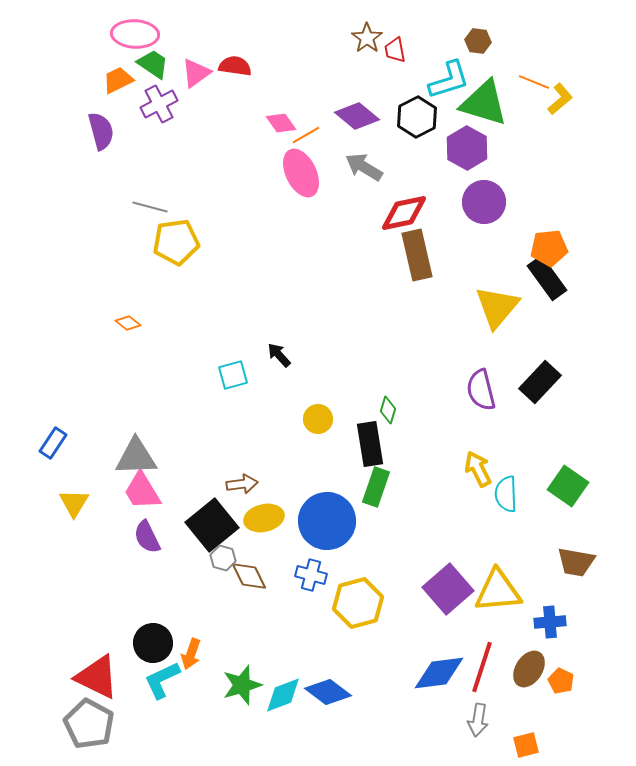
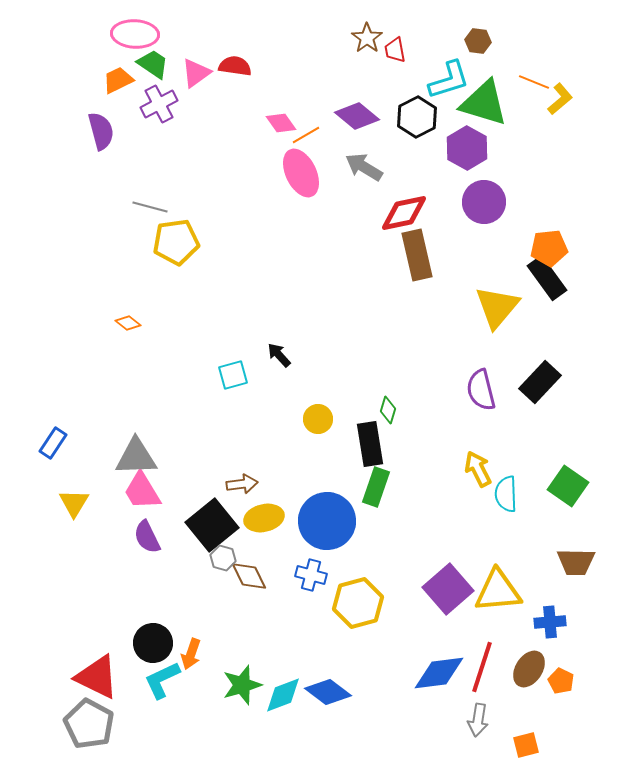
brown trapezoid at (576, 562): rotated 9 degrees counterclockwise
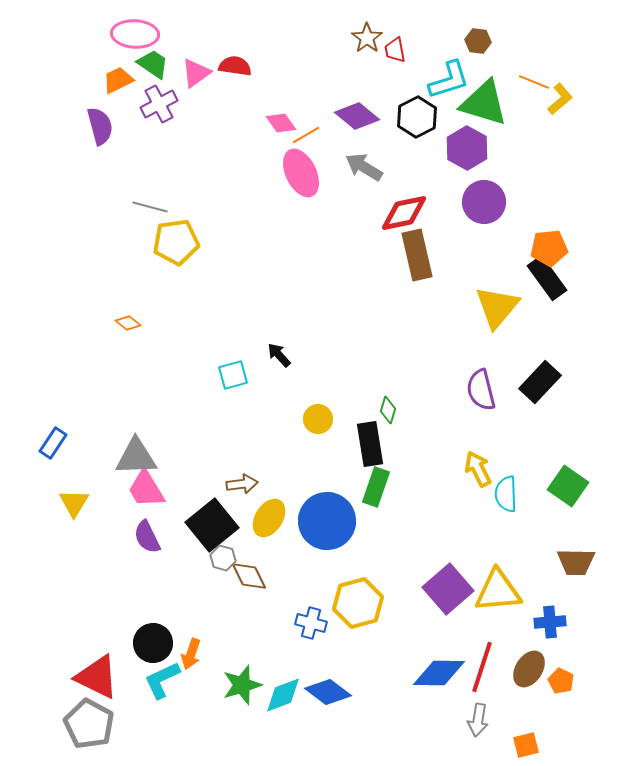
purple semicircle at (101, 131): moved 1 px left, 5 px up
pink trapezoid at (142, 491): moved 4 px right, 2 px up
yellow ellipse at (264, 518): moved 5 px right; rotated 45 degrees counterclockwise
blue cross at (311, 575): moved 48 px down
blue diamond at (439, 673): rotated 8 degrees clockwise
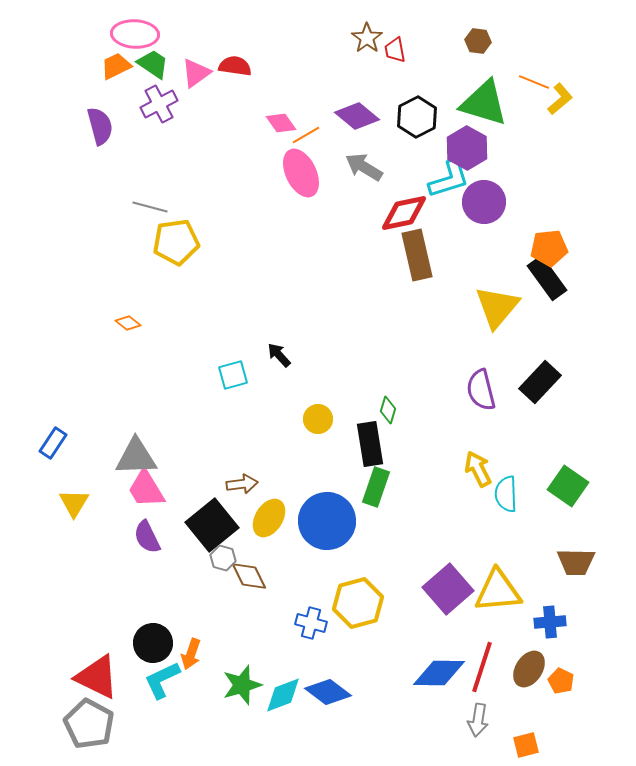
orange trapezoid at (118, 80): moved 2 px left, 14 px up
cyan L-shape at (449, 80): moved 99 px down
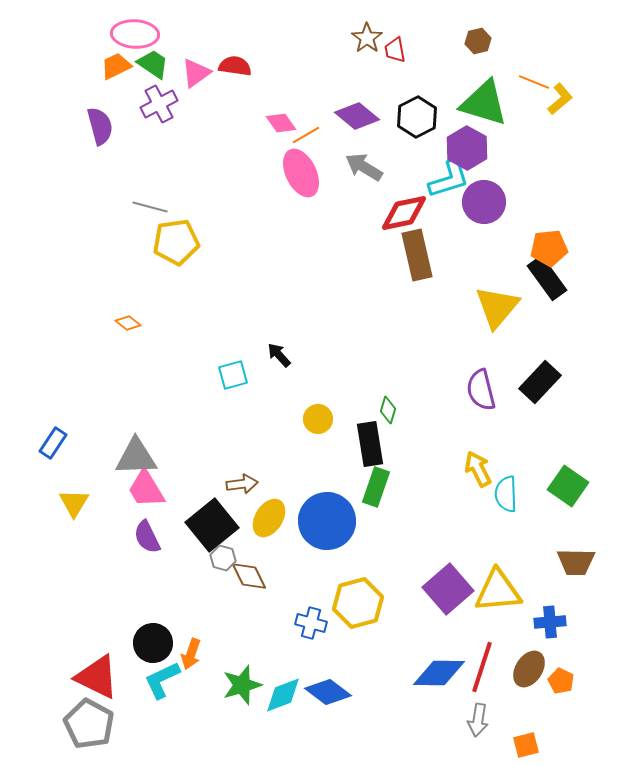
brown hexagon at (478, 41): rotated 20 degrees counterclockwise
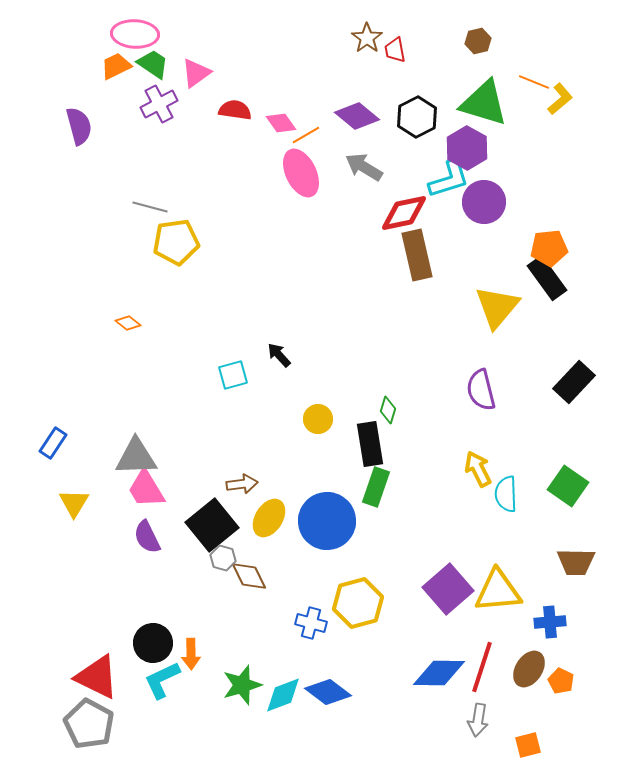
red semicircle at (235, 66): moved 44 px down
purple semicircle at (100, 126): moved 21 px left
black rectangle at (540, 382): moved 34 px right
orange arrow at (191, 654): rotated 20 degrees counterclockwise
orange square at (526, 745): moved 2 px right
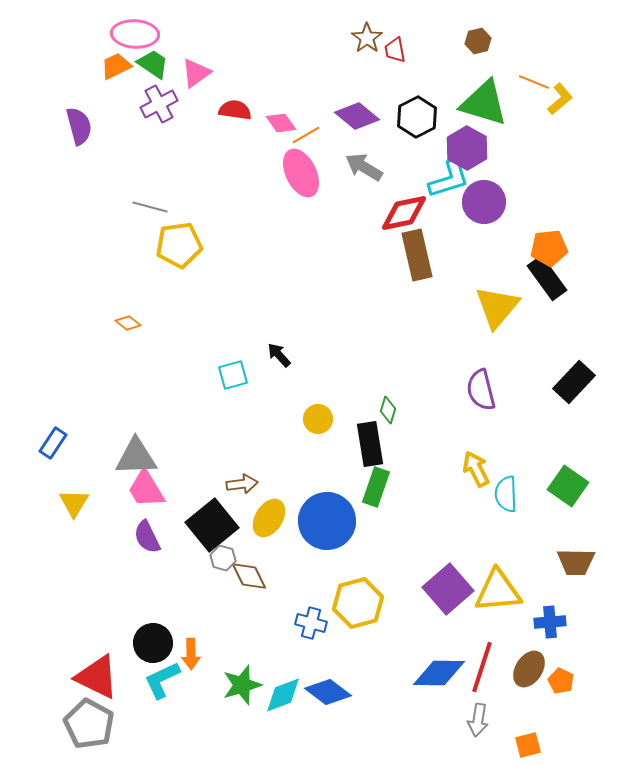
yellow pentagon at (176, 242): moved 3 px right, 3 px down
yellow arrow at (478, 469): moved 2 px left
